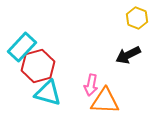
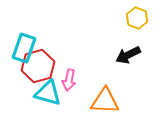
cyan rectangle: moved 2 px right, 1 px down; rotated 24 degrees counterclockwise
pink arrow: moved 22 px left, 5 px up
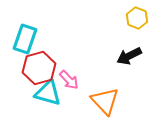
cyan rectangle: moved 1 px right, 9 px up
black arrow: moved 1 px right, 1 px down
red hexagon: moved 1 px right, 2 px down
pink arrow: rotated 55 degrees counterclockwise
orange triangle: rotated 44 degrees clockwise
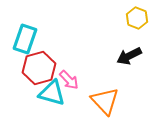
cyan triangle: moved 4 px right
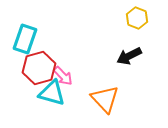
pink arrow: moved 6 px left, 4 px up
orange triangle: moved 2 px up
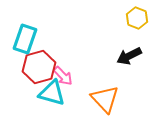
red hexagon: moved 1 px up
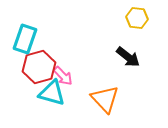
yellow hexagon: rotated 15 degrees counterclockwise
black arrow: moved 1 px left, 1 px down; rotated 115 degrees counterclockwise
